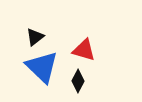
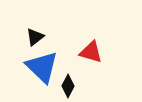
red triangle: moved 7 px right, 2 px down
black diamond: moved 10 px left, 5 px down
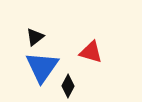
blue triangle: rotated 21 degrees clockwise
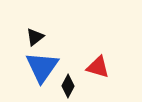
red triangle: moved 7 px right, 15 px down
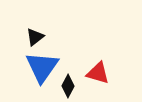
red triangle: moved 6 px down
